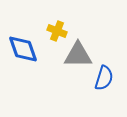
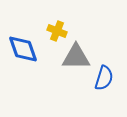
gray triangle: moved 2 px left, 2 px down
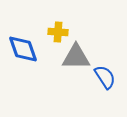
yellow cross: moved 1 px right, 1 px down; rotated 18 degrees counterclockwise
blue semicircle: moved 1 px right, 1 px up; rotated 50 degrees counterclockwise
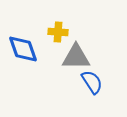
blue semicircle: moved 13 px left, 5 px down
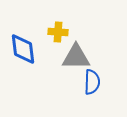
blue diamond: rotated 12 degrees clockwise
blue semicircle: rotated 35 degrees clockwise
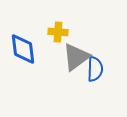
gray triangle: rotated 36 degrees counterclockwise
blue semicircle: moved 3 px right, 13 px up
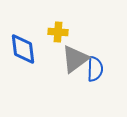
gray triangle: moved 1 px left, 2 px down
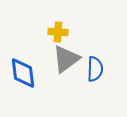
blue diamond: moved 24 px down
gray triangle: moved 9 px left
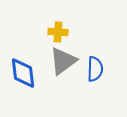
gray triangle: moved 3 px left, 2 px down
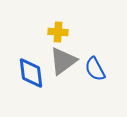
blue semicircle: rotated 150 degrees clockwise
blue diamond: moved 8 px right
